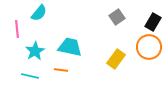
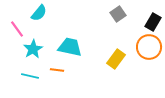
gray square: moved 1 px right, 3 px up
pink line: rotated 30 degrees counterclockwise
cyan star: moved 2 px left, 2 px up
orange line: moved 4 px left
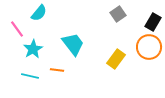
cyan trapezoid: moved 3 px right, 3 px up; rotated 40 degrees clockwise
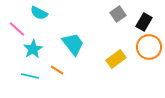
cyan semicircle: rotated 78 degrees clockwise
black rectangle: moved 9 px left
pink line: rotated 12 degrees counterclockwise
yellow rectangle: rotated 18 degrees clockwise
orange line: rotated 24 degrees clockwise
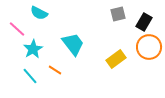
gray square: rotated 21 degrees clockwise
orange line: moved 2 px left
cyan line: rotated 36 degrees clockwise
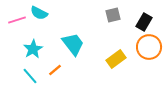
gray square: moved 5 px left, 1 px down
pink line: moved 9 px up; rotated 60 degrees counterclockwise
orange line: rotated 72 degrees counterclockwise
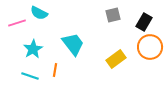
pink line: moved 3 px down
orange circle: moved 1 px right
orange line: rotated 40 degrees counterclockwise
cyan line: rotated 30 degrees counterclockwise
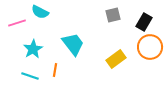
cyan semicircle: moved 1 px right, 1 px up
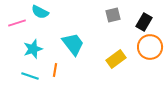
cyan star: rotated 12 degrees clockwise
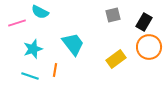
orange circle: moved 1 px left
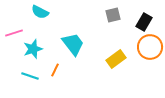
pink line: moved 3 px left, 10 px down
orange circle: moved 1 px right
orange line: rotated 16 degrees clockwise
